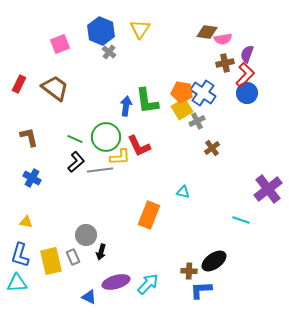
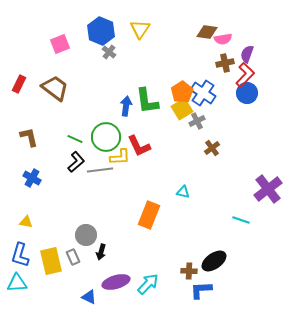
orange pentagon at (182, 92): rotated 30 degrees clockwise
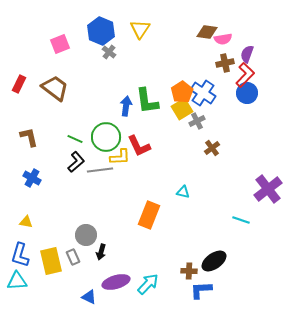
cyan triangle at (17, 283): moved 2 px up
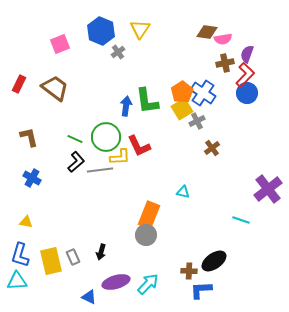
gray cross at (109, 52): moved 9 px right; rotated 16 degrees clockwise
gray circle at (86, 235): moved 60 px right
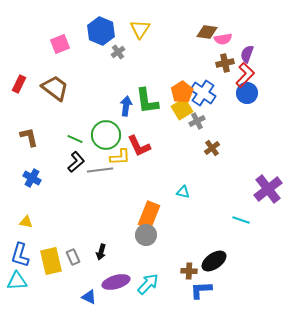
green circle at (106, 137): moved 2 px up
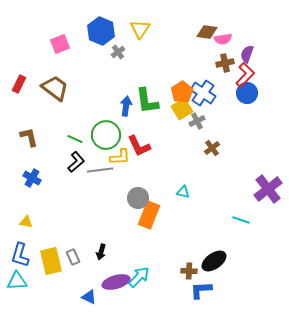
gray circle at (146, 235): moved 8 px left, 37 px up
cyan arrow at (148, 284): moved 9 px left, 7 px up
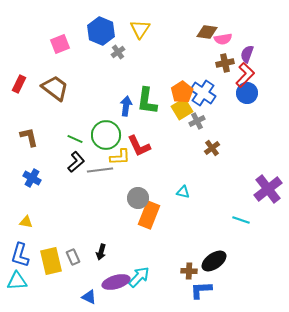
green L-shape at (147, 101): rotated 16 degrees clockwise
